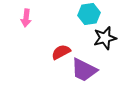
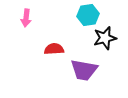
cyan hexagon: moved 1 px left, 1 px down
red semicircle: moved 7 px left, 3 px up; rotated 24 degrees clockwise
purple trapezoid: rotated 16 degrees counterclockwise
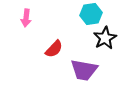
cyan hexagon: moved 3 px right, 1 px up
black star: rotated 15 degrees counterclockwise
red semicircle: rotated 138 degrees clockwise
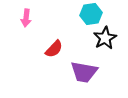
purple trapezoid: moved 2 px down
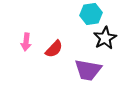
pink arrow: moved 24 px down
purple trapezoid: moved 4 px right, 2 px up
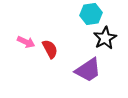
pink arrow: rotated 72 degrees counterclockwise
red semicircle: moved 4 px left; rotated 72 degrees counterclockwise
purple trapezoid: rotated 44 degrees counterclockwise
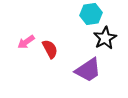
pink arrow: rotated 120 degrees clockwise
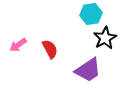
pink arrow: moved 8 px left, 3 px down
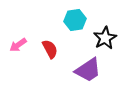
cyan hexagon: moved 16 px left, 6 px down
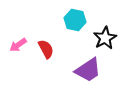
cyan hexagon: rotated 20 degrees clockwise
red semicircle: moved 4 px left
